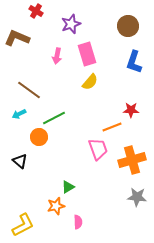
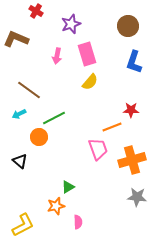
brown L-shape: moved 1 px left, 1 px down
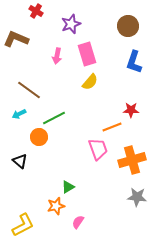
pink semicircle: rotated 144 degrees counterclockwise
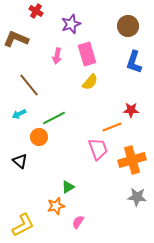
brown line: moved 5 px up; rotated 15 degrees clockwise
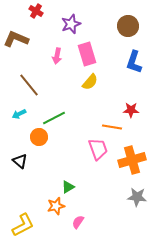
orange line: rotated 30 degrees clockwise
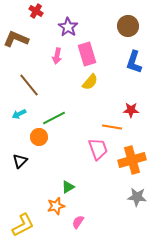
purple star: moved 3 px left, 3 px down; rotated 18 degrees counterclockwise
black triangle: rotated 35 degrees clockwise
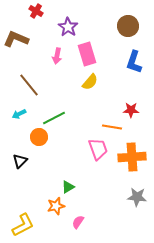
orange cross: moved 3 px up; rotated 12 degrees clockwise
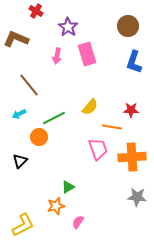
yellow semicircle: moved 25 px down
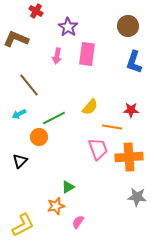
pink rectangle: rotated 25 degrees clockwise
orange cross: moved 3 px left
